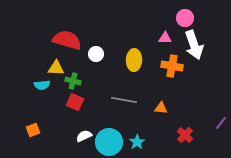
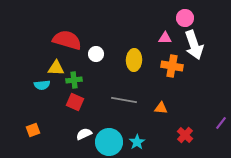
green cross: moved 1 px right, 1 px up; rotated 21 degrees counterclockwise
white semicircle: moved 2 px up
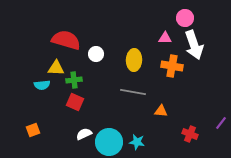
red semicircle: moved 1 px left
gray line: moved 9 px right, 8 px up
orange triangle: moved 3 px down
red cross: moved 5 px right, 1 px up; rotated 21 degrees counterclockwise
cyan star: rotated 28 degrees counterclockwise
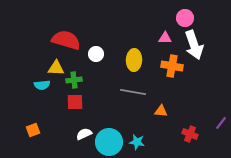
red square: rotated 24 degrees counterclockwise
